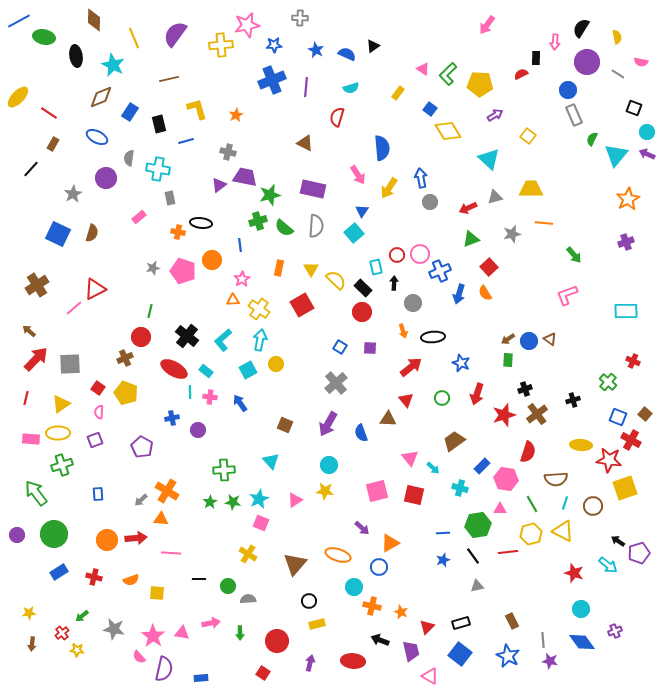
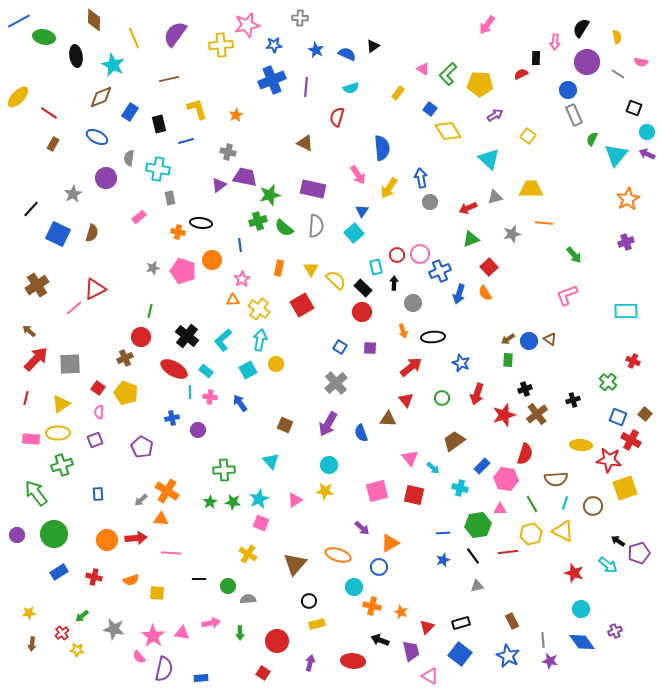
black line at (31, 169): moved 40 px down
red semicircle at (528, 452): moved 3 px left, 2 px down
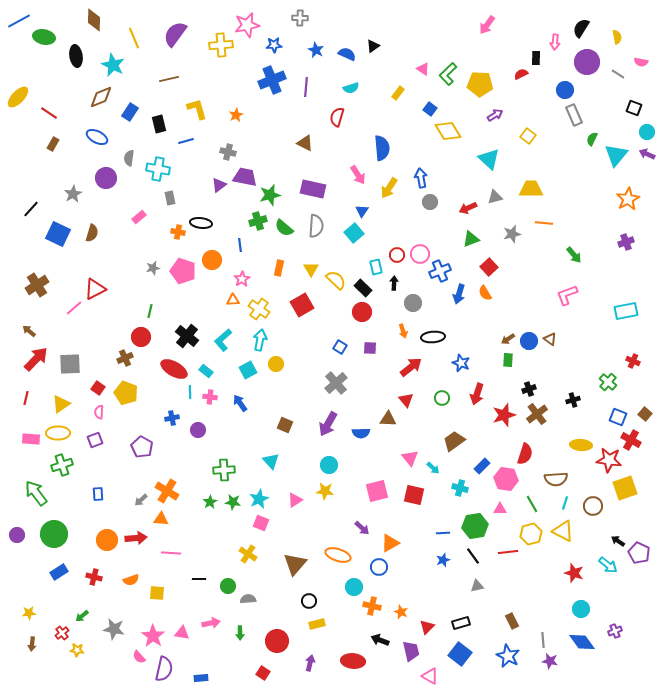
blue circle at (568, 90): moved 3 px left
cyan rectangle at (626, 311): rotated 10 degrees counterclockwise
black cross at (525, 389): moved 4 px right
blue semicircle at (361, 433): rotated 72 degrees counterclockwise
green hexagon at (478, 525): moved 3 px left, 1 px down
purple pentagon at (639, 553): rotated 30 degrees counterclockwise
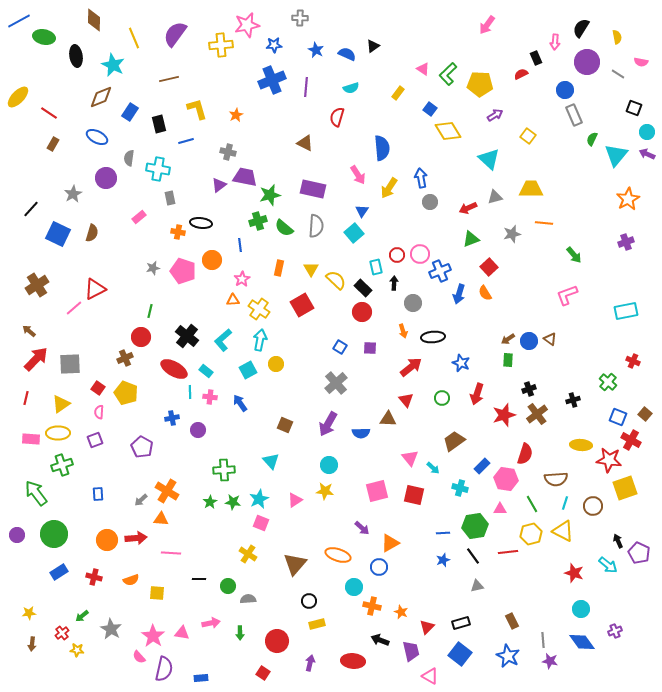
black rectangle at (536, 58): rotated 24 degrees counterclockwise
black arrow at (618, 541): rotated 32 degrees clockwise
gray star at (114, 629): moved 3 px left; rotated 20 degrees clockwise
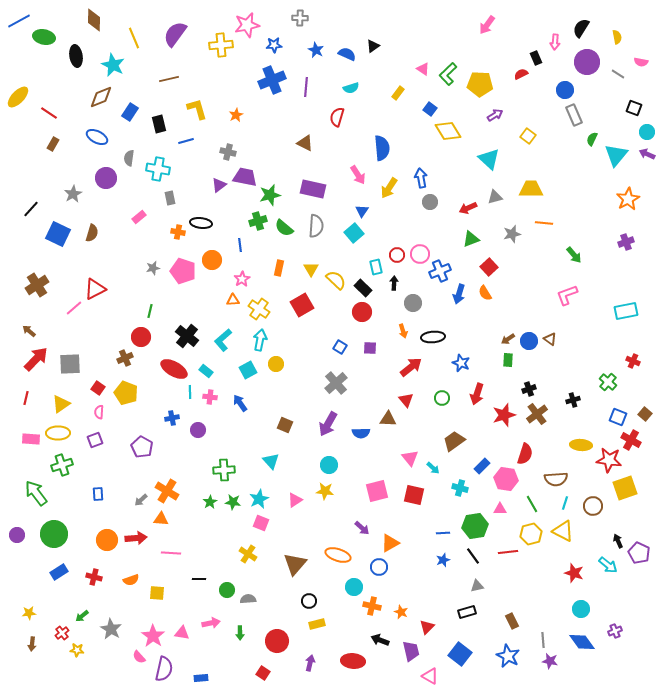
green circle at (228, 586): moved 1 px left, 4 px down
black rectangle at (461, 623): moved 6 px right, 11 px up
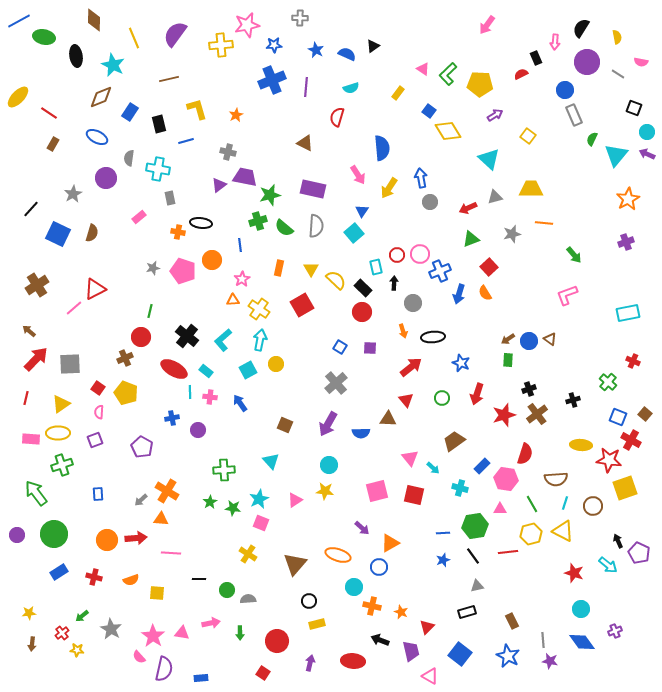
blue square at (430, 109): moved 1 px left, 2 px down
cyan rectangle at (626, 311): moved 2 px right, 2 px down
green star at (233, 502): moved 6 px down
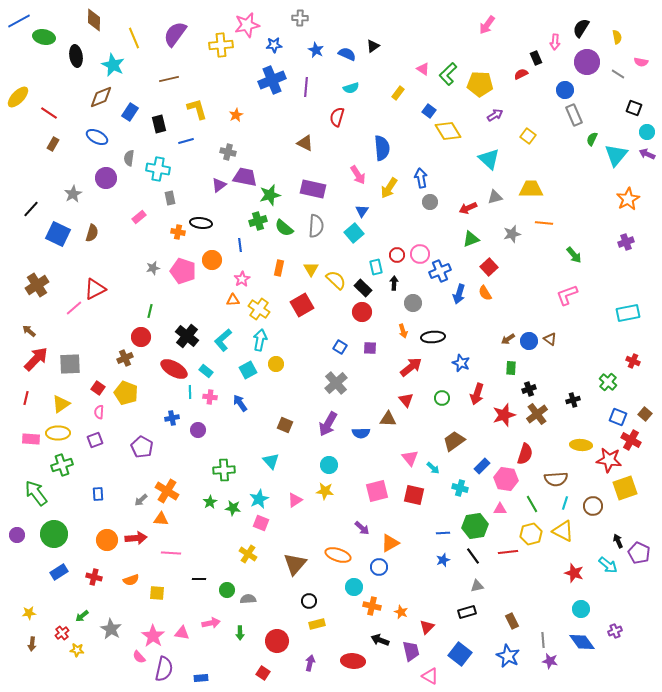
green rectangle at (508, 360): moved 3 px right, 8 px down
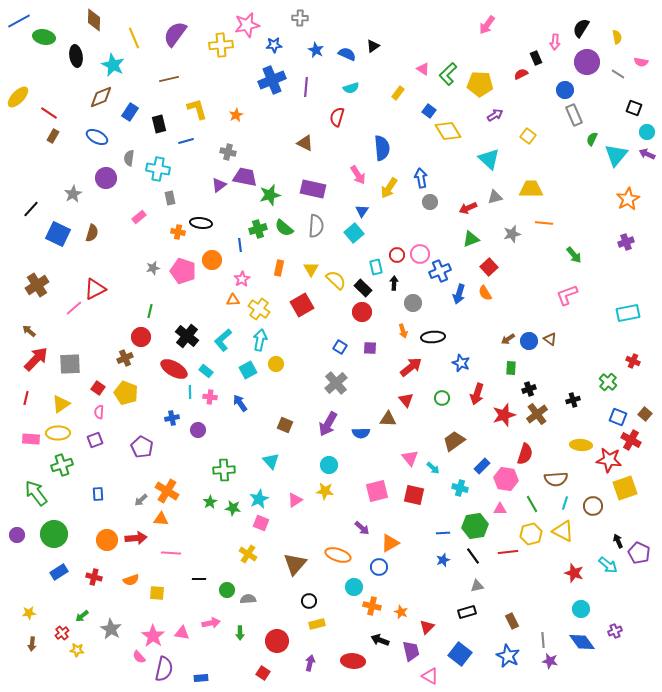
brown rectangle at (53, 144): moved 8 px up
green cross at (258, 221): moved 8 px down
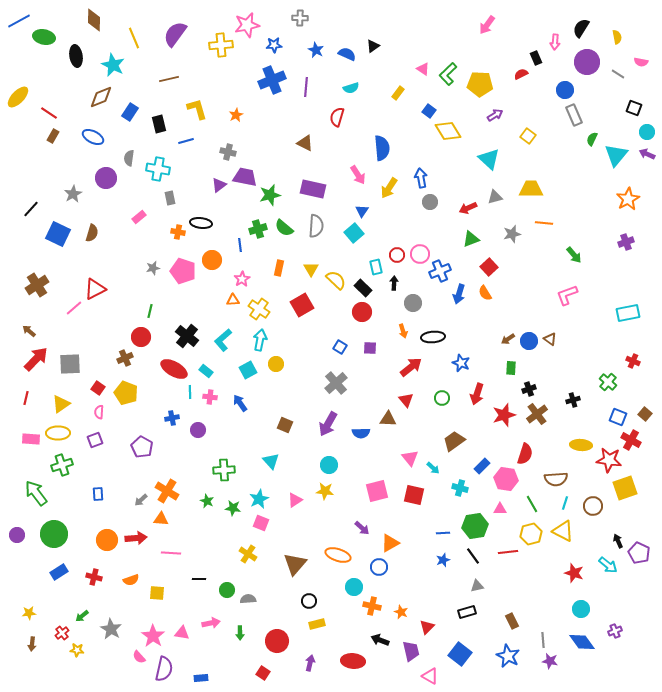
blue ellipse at (97, 137): moved 4 px left
green star at (210, 502): moved 3 px left, 1 px up; rotated 16 degrees counterclockwise
